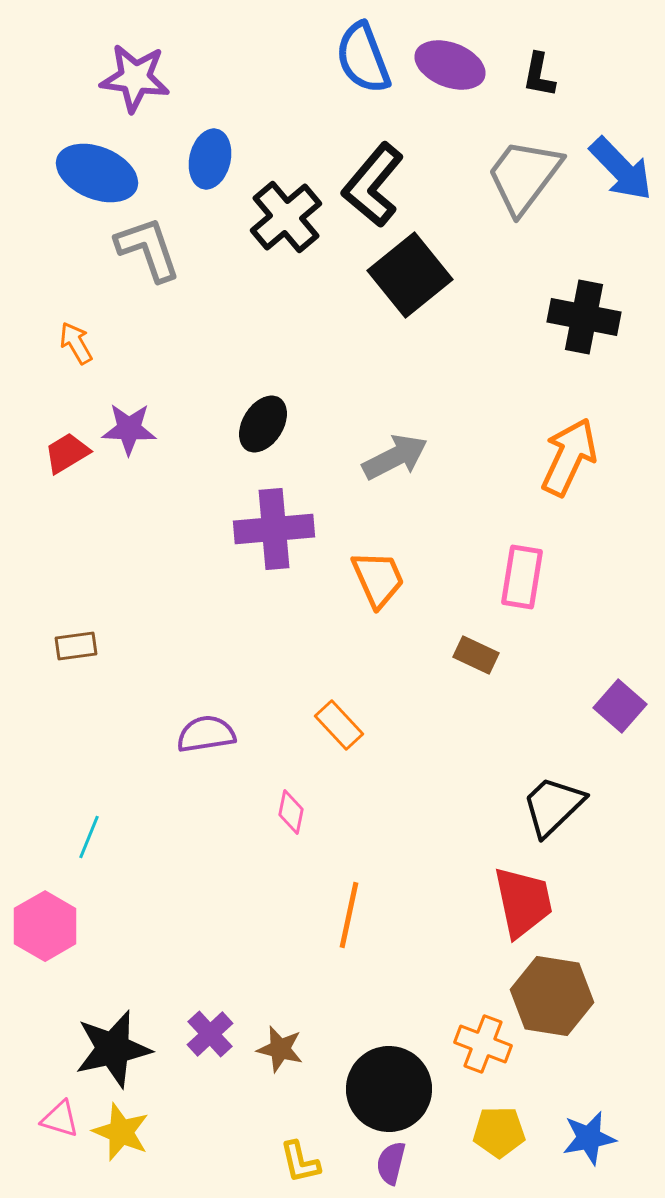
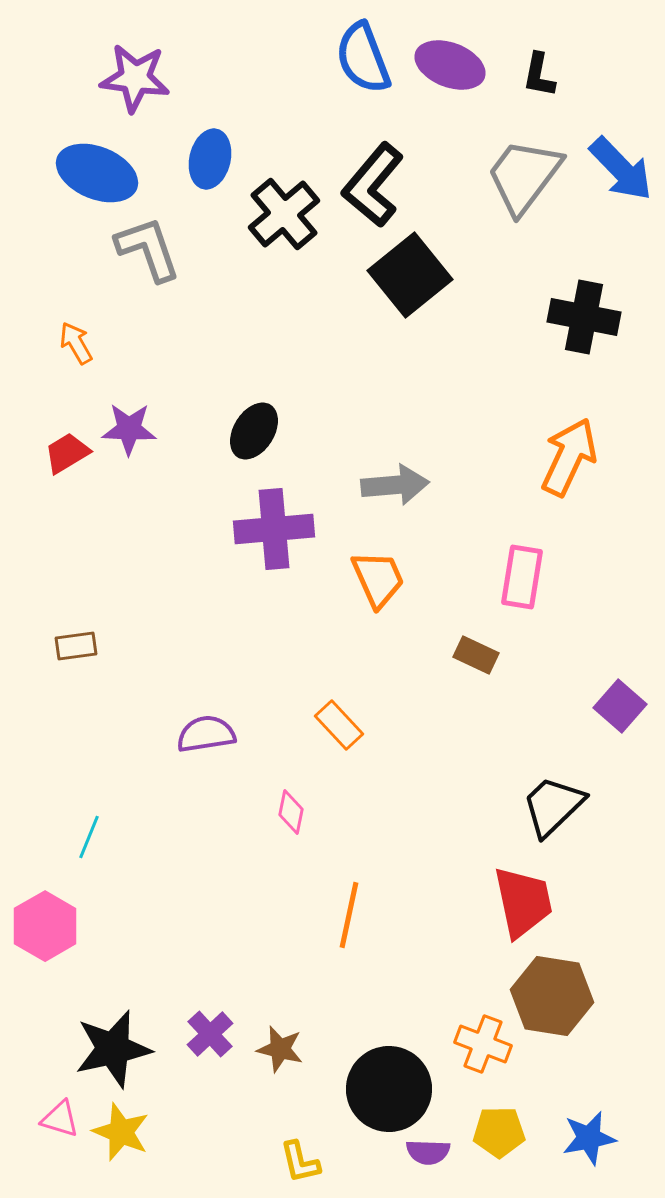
black cross at (286, 217): moved 2 px left, 3 px up
black ellipse at (263, 424): moved 9 px left, 7 px down
gray arrow at (395, 457): moved 28 px down; rotated 22 degrees clockwise
purple semicircle at (391, 1163): moved 37 px right, 11 px up; rotated 102 degrees counterclockwise
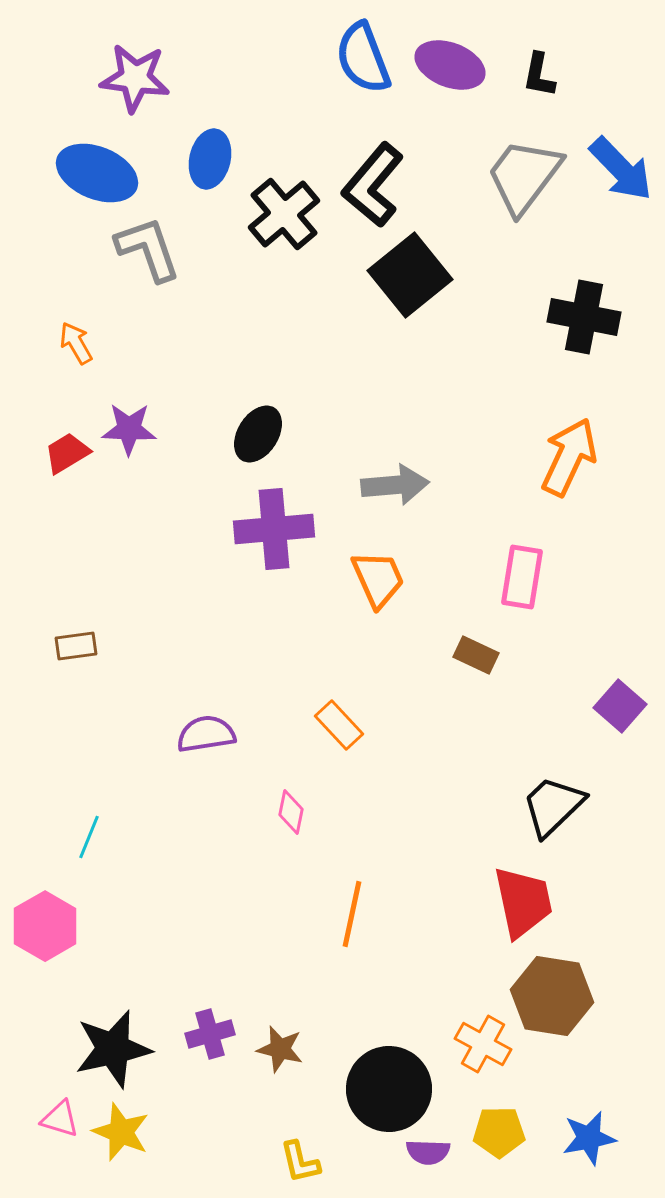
black ellipse at (254, 431): moved 4 px right, 3 px down
orange line at (349, 915): moved 3 px right, 1 px up
purple cross at (210, 1034): rotated 27 degrees clockwise
orange cross at (483, 1044): rotated 8 degrees clockwise
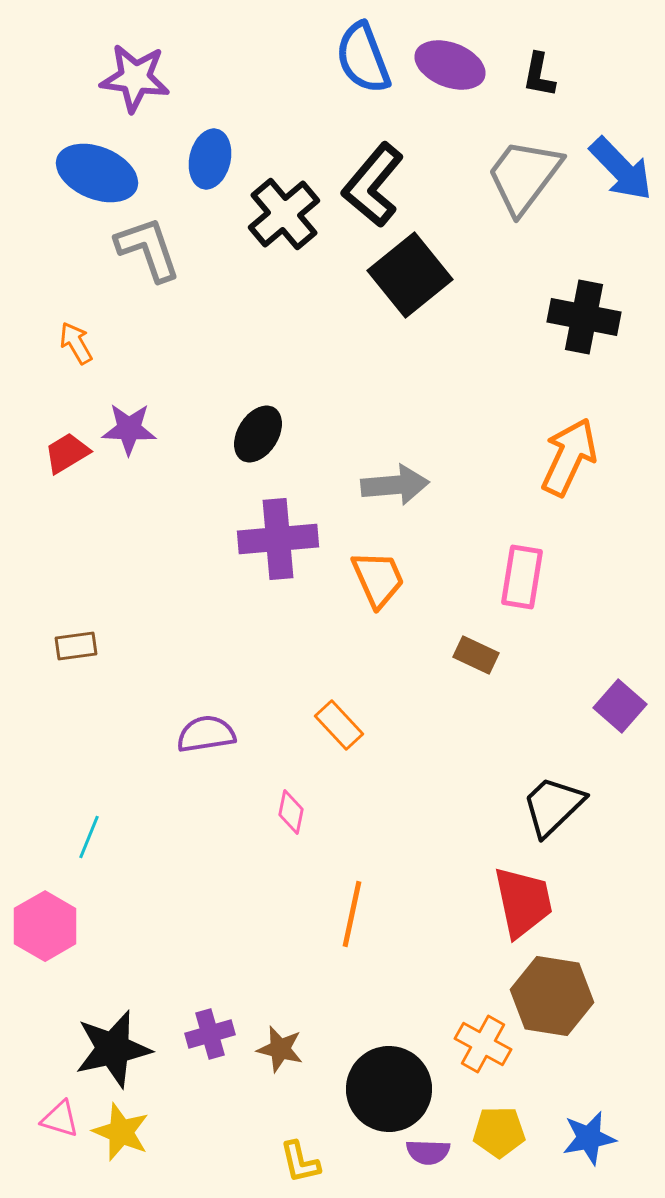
purple cross at (274, 529): moved 4 px right, 10 px down
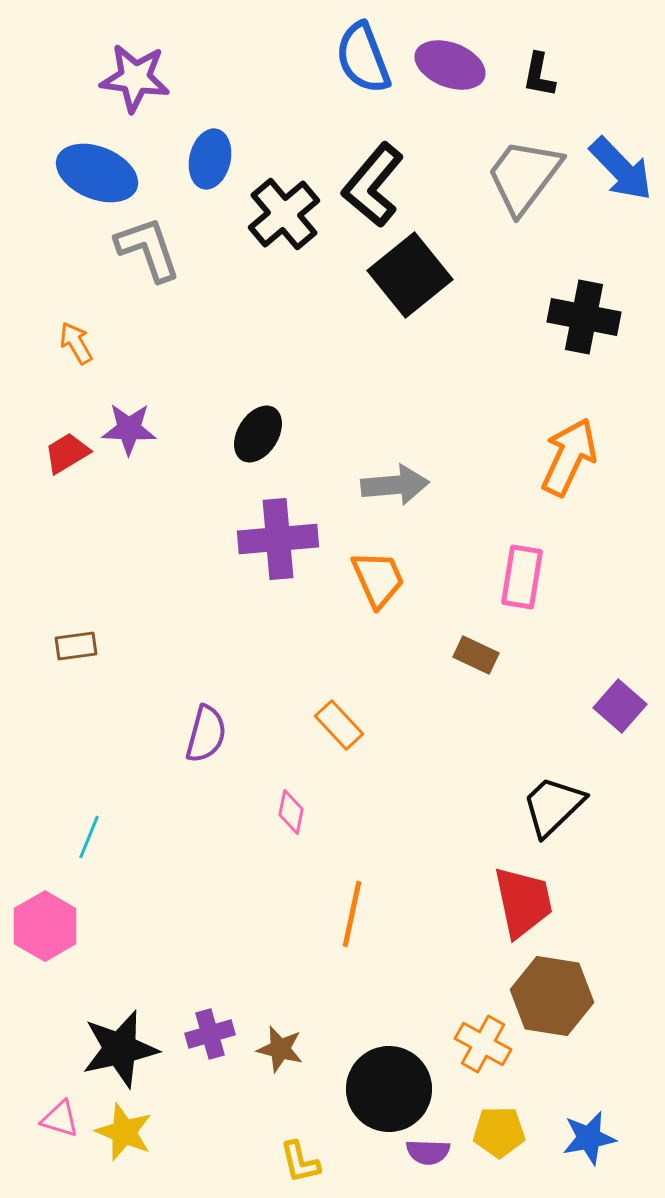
purple semicircle at (206, 734): rotated 114 degrees clockwise
black star at (113, 1049): moved 7 px right
yellow star at (121, 1132): moved 3 px right
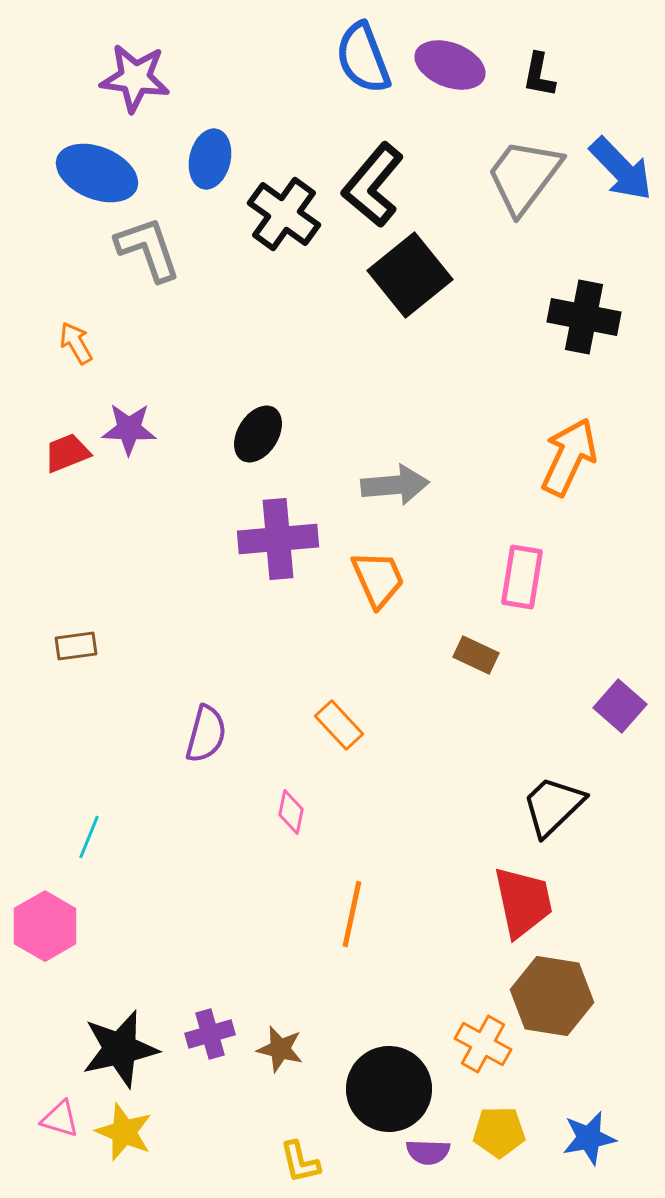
black cross at (284, 214): rotated 14 degrees counterclockwise
red trapezoid at (67, 453): rotated 9 degrees clockwise
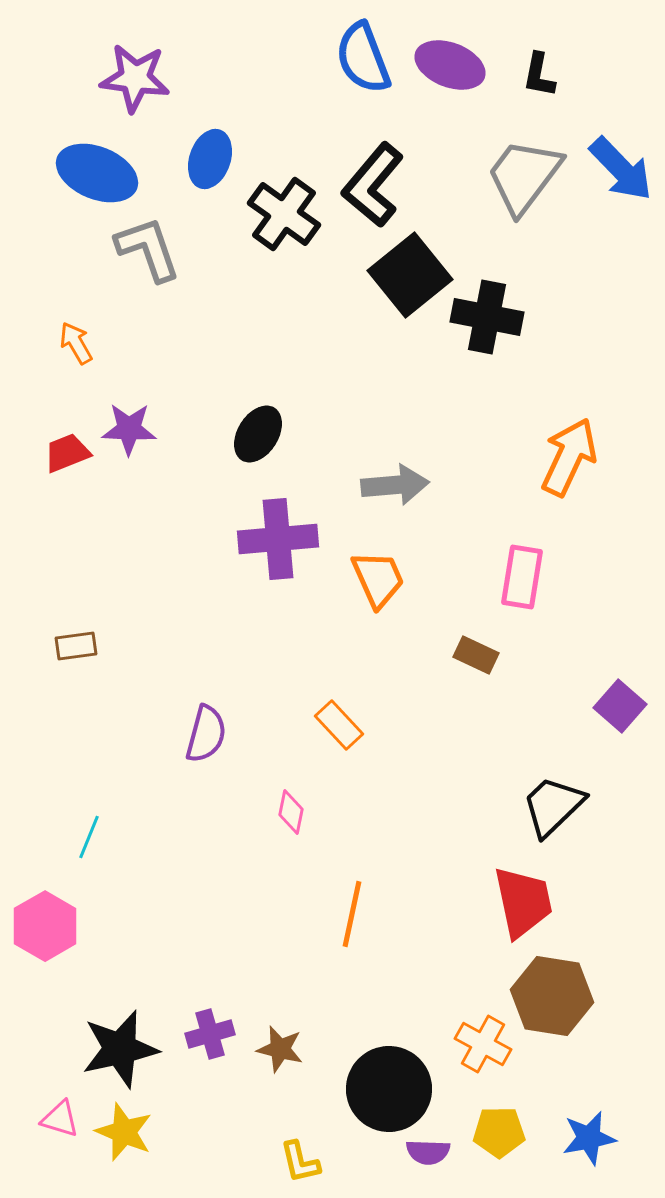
blue ellipse at (210, 159): rotated 6 degrees clockwise
black cross at (584, 317): moved 97 px left
